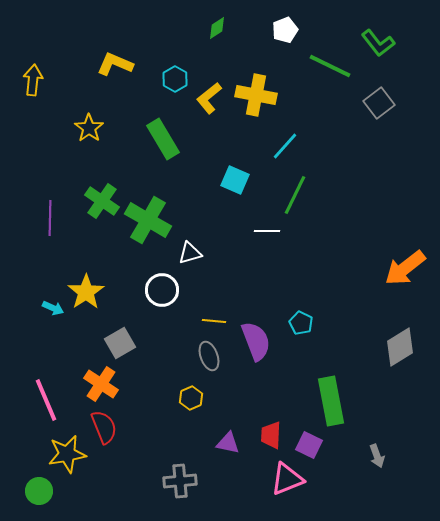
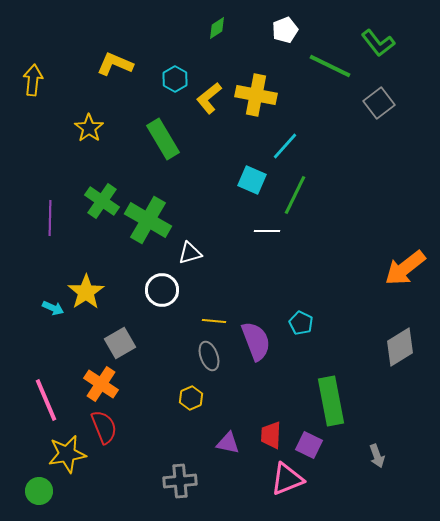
cyan square at (235, 180): moved 17 px right
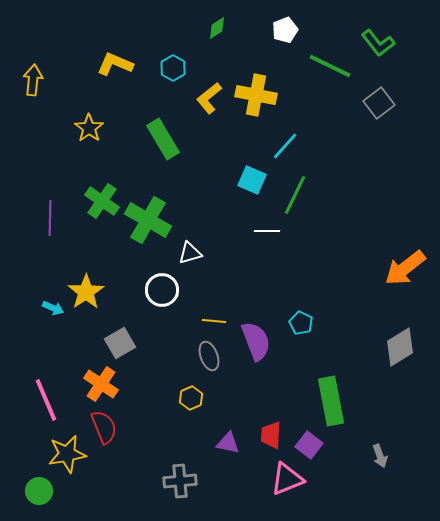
cyan hexagon at (175, 79): moved 2 px left, 11 px up
purple square at (309, 445): rotated 12 degrees clockwise
gray arrow at (377, 456): moved 3 px right
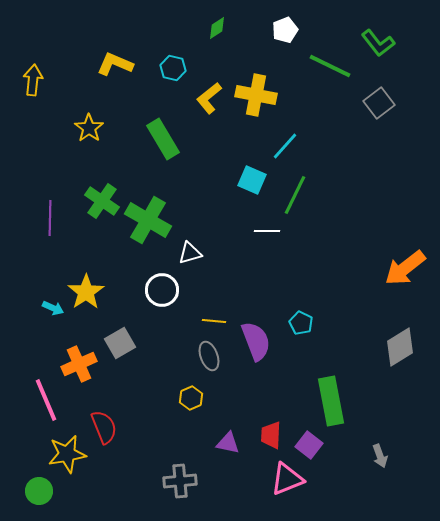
cyan hexagon at (173, 68): rotated 15 degrees counterclockwise
orange cross at (101, 384): moved 22 px left, 20 px up; rotated 32 degrees clockwise
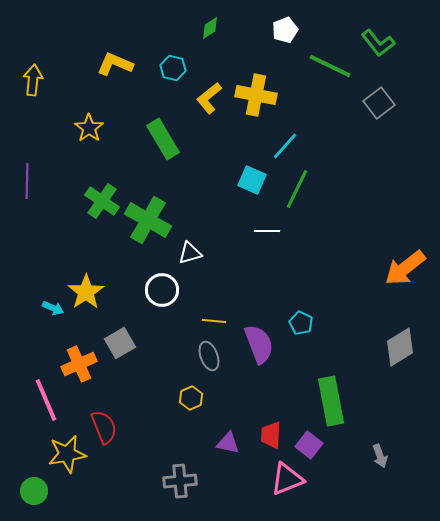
green diamond at (217, 28): moved 7 px left
green line at (295, 195): moved 2 px right, 6 px up
purple line at (50, 218): moved 23 px left, 37 px up
purple semicircle at (256, 341): moved 3 px right, 3 px down
green circle at (39, 491): moved 5 px left
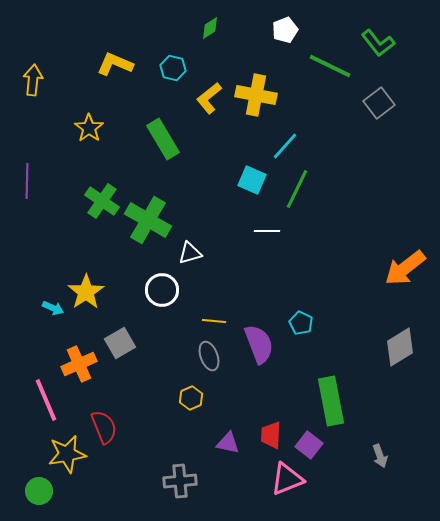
green circle at (34, 491): moved 5 px right
